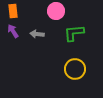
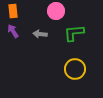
gray arrow: moved 3 px right
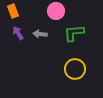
orange rectangle: rotated 16 degrees counterclockwise
purple arrow: moved 5 px right, 2 px down
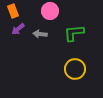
pink circle: moved 6 px left
purple arrow: moved 4 px up; rotated 96 degrees counterclockwise
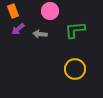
green L-shape: moved 1 px right, 3 px up
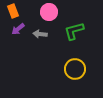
pink circle: moved 1 px left, 1 px down
green L-shape: moved 1 px left, 1 px down; rotated 10 degrees counterclockwise
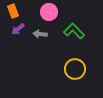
green L-shape: rotated 60 degrees clockwise
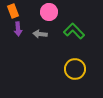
purple arrow: rotated 56 degrees counterclockwise
